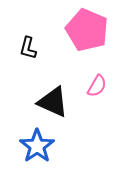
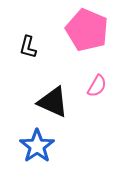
black L-shape: moved 1 px up
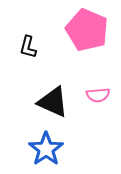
pink semicircle: moved 1 px right, 9 px down; rotated 55 degrees clockwise
blue star: moved 9 px right, 3 px down
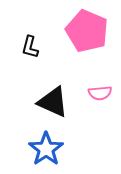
pink pentagon: moved 1 px down
black L-shape: moved 2 px right
pink semicircle: moved 2 px right, 2 px up
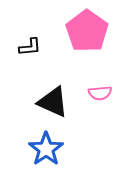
pink pentagon: rotated 12 degrees clockwise
black L-shape: rotated 110 degrees counterclockwise
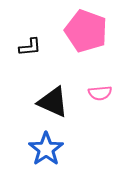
pink pentagon: moved 1 px left; rotated 15 degrees counterclockwise
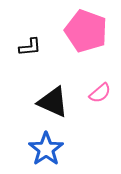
pink semicircle: rotated 35 degrees counterclockwise
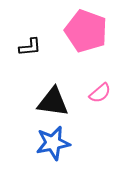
black triangle: rotated 16 degrees counterclockwise
blue star: moved 7 px right, 6 px up; rotated 24 degrees clockwise
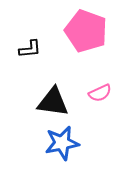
black L-shape: moved 2 px down
pink semicircle: rotated 15 degrees clockwise
blue star: moved 9 px right
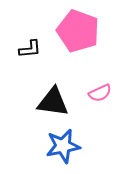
pink pentagon: moved 8 px left
blue star: moved 1 px right, 3 px down
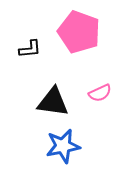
pink pentagon: moved 1 px right, 1 px down
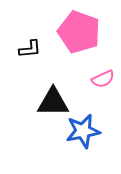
pink semicircle: moved 3 px right, 14 px up
black triangle: rotated 8 degrees counterclockwise
blue star: moved 20 px right, 15 px up
